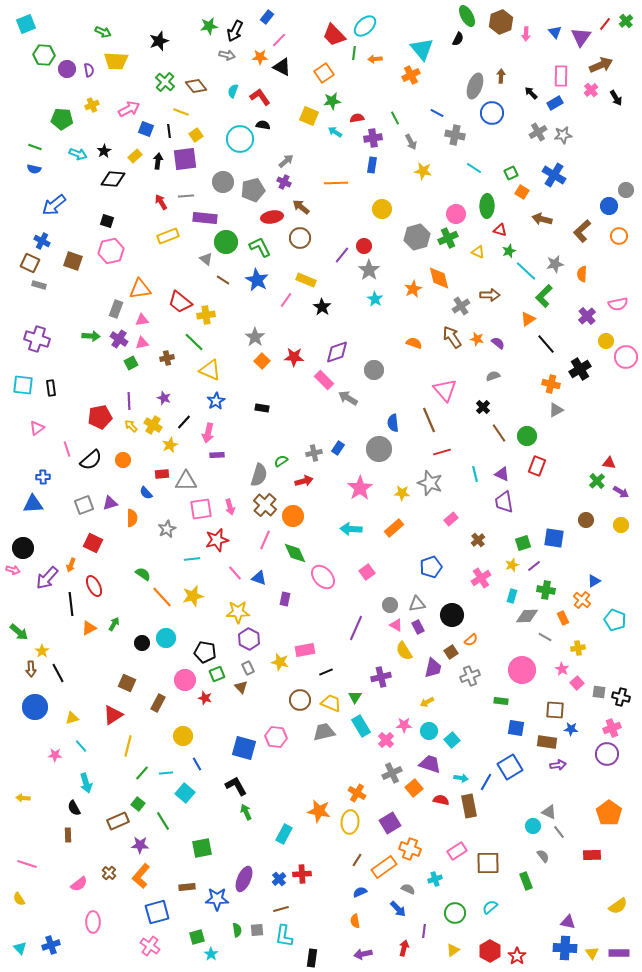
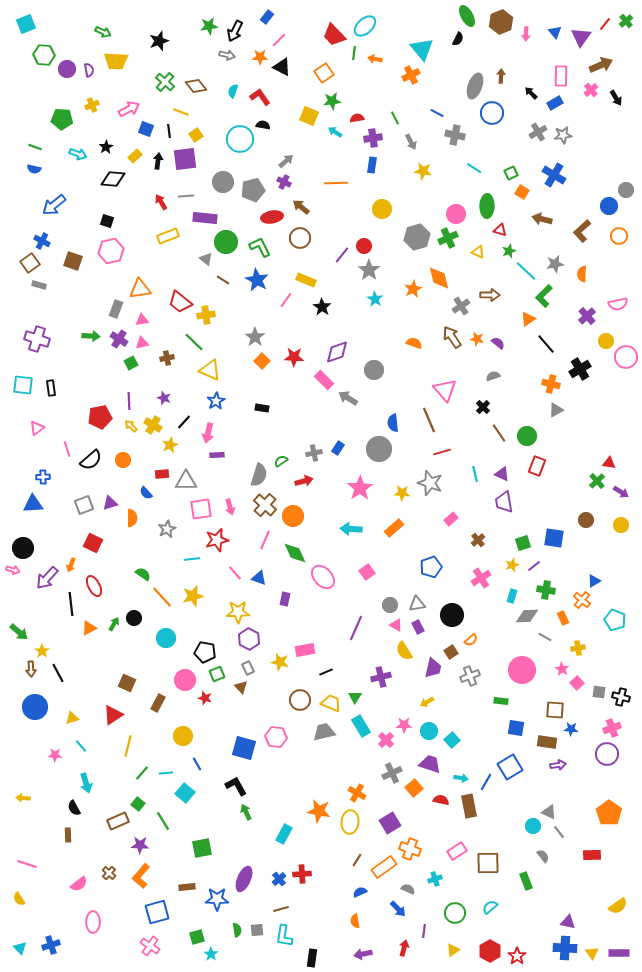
orange arrow at (375, 59): rotated 16 degrees clockwise
black star at (104, 151): moved 2 px right, 4 px up
brown square at (30, 263): rotated 30 degrees clockwise
black circle at (142, 643): moved 8 px left, 25 px up
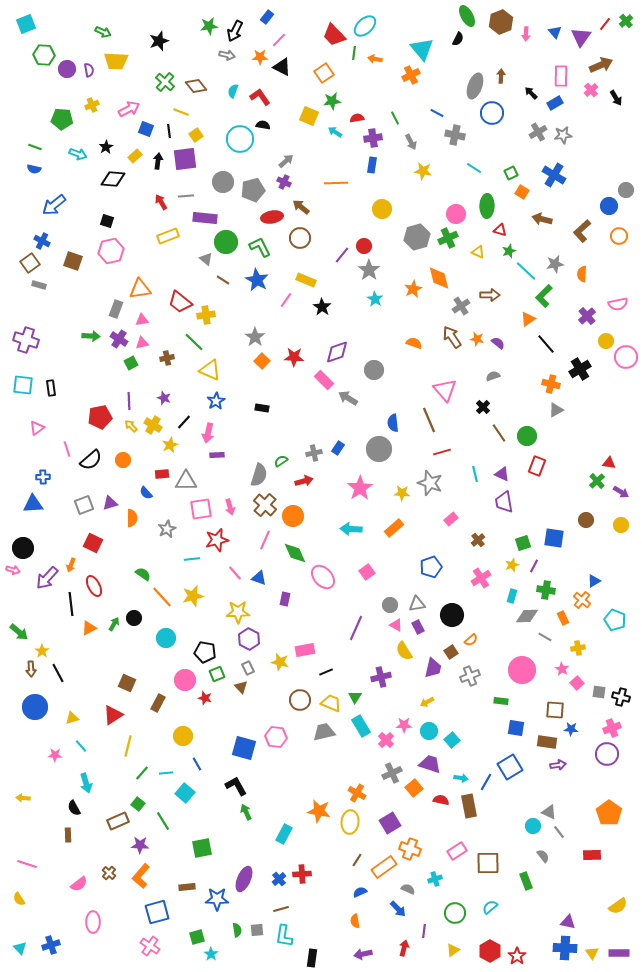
purple cross at (37, 339): moved 11 px left, 1 px down
purple line at (534, 566): rotated 24 degrees counterclockwise
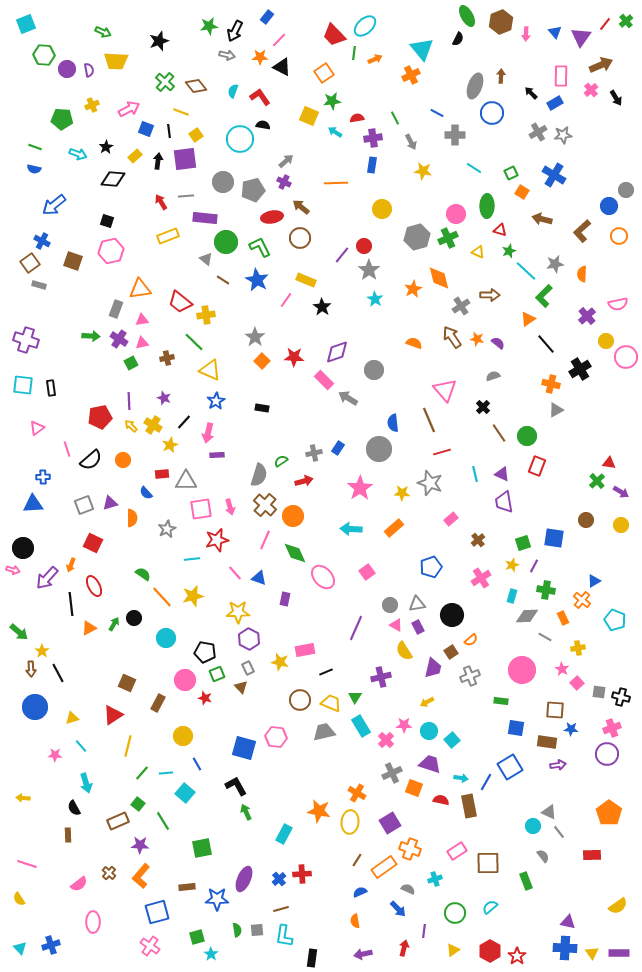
orange arrow at (375, 59): rotated 144 degrees clockwise
gray cross at (455, 135): rotated 12 degrees counterclockwise
orange square at (414, 788): rotated 30 degrees counterclockwise
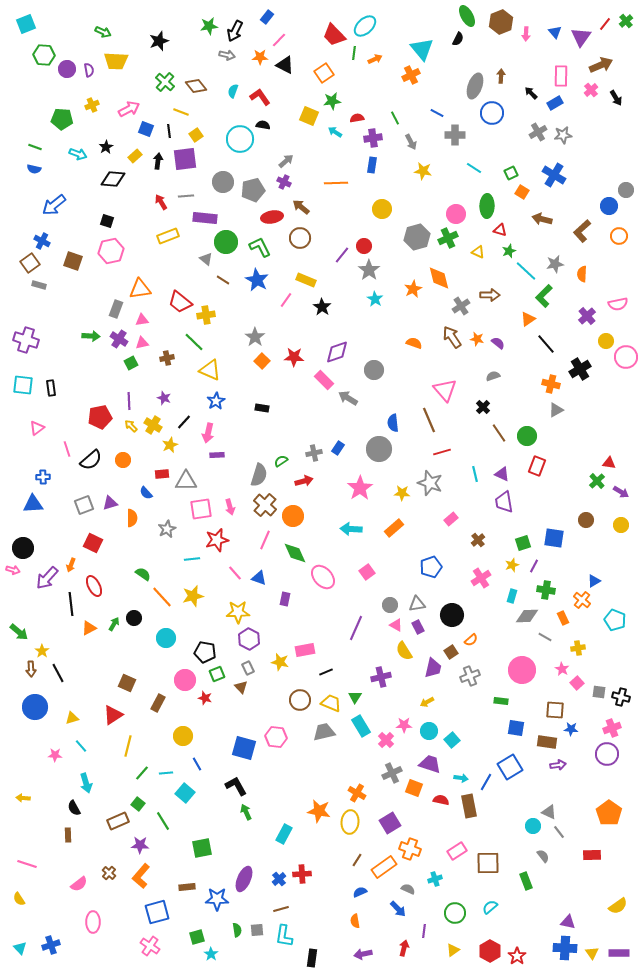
black triangle at (282, 67): moved 3 px right, 2 px up
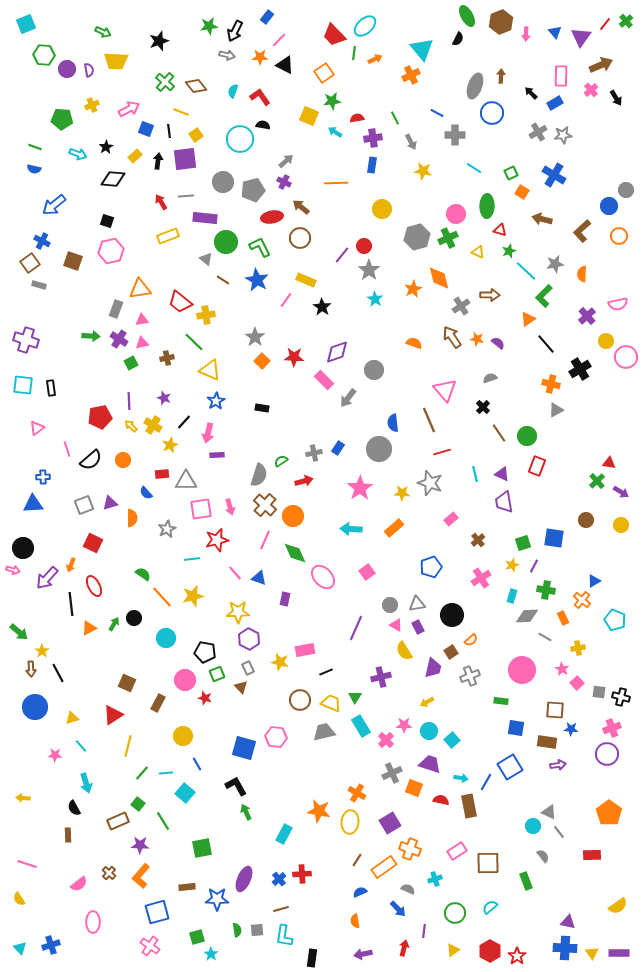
gray semicircle at (493, 376): moved 3 px left, 2 px down
gray arrow at (348, 398): rotated 84 degrees counterclockwise
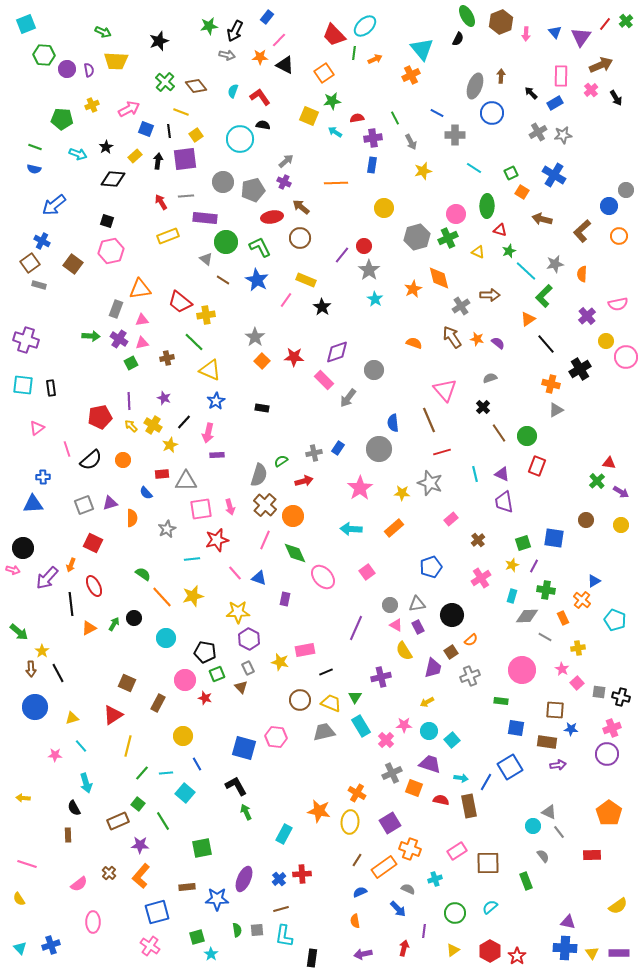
yellow star at (423, 171): rotated 24 degrees counterclockwise
yellow circle at (382, 209): moved 2 px right, 1 px up
brown square at (73, 261): moved 3 px down; rotated 18 degrees clockwise
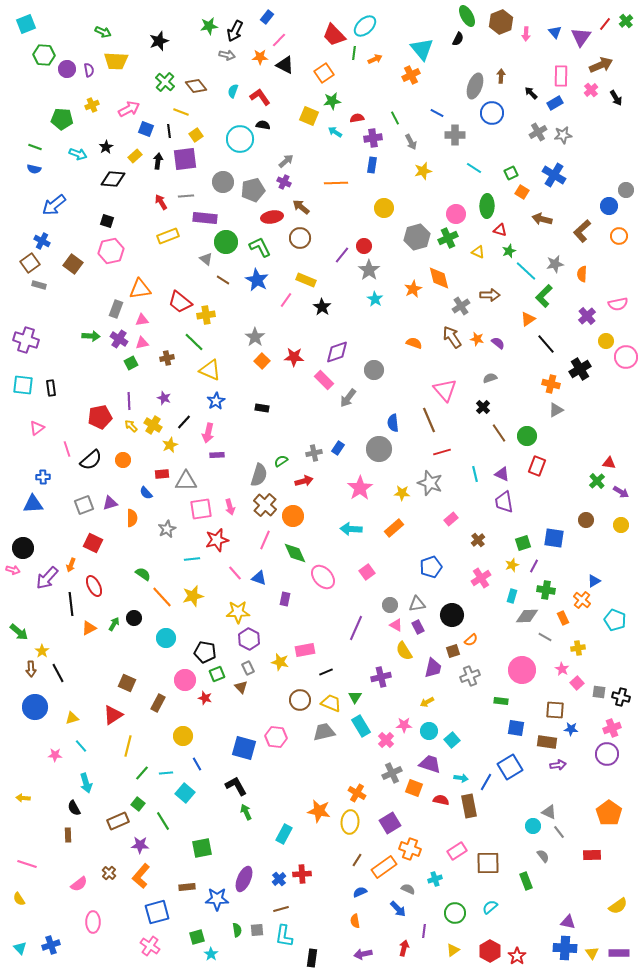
brown square at (451, 652): moved 2 px right, 1 px up; rotated 16 degrees clockwise
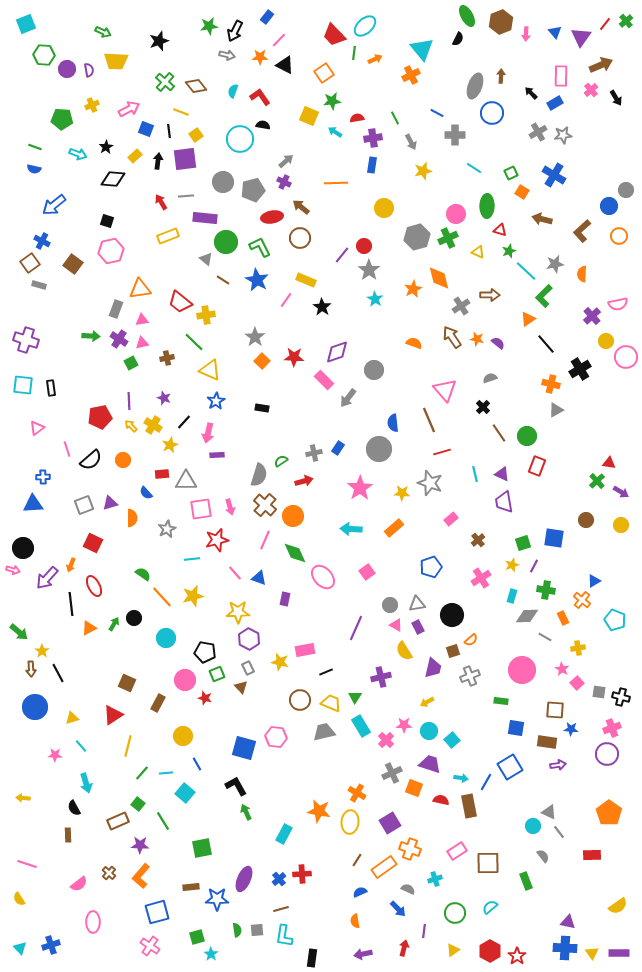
purple cross at (587, 316): moved 5 px right
brown rectangle at (187, 887): moved 4 px right
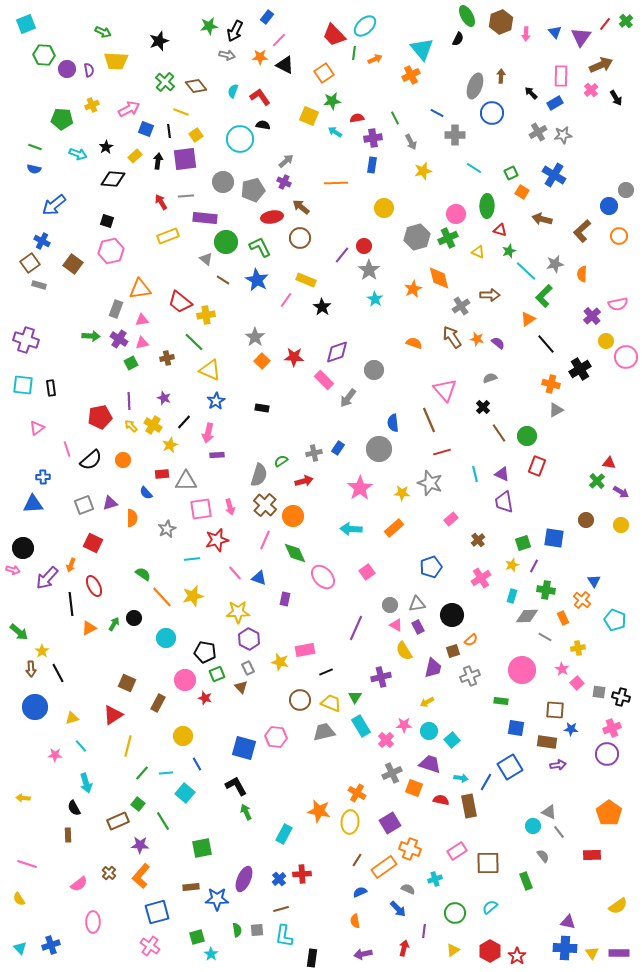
blue triangle at (594, 581): rotated 32 degrees counterclockwise
